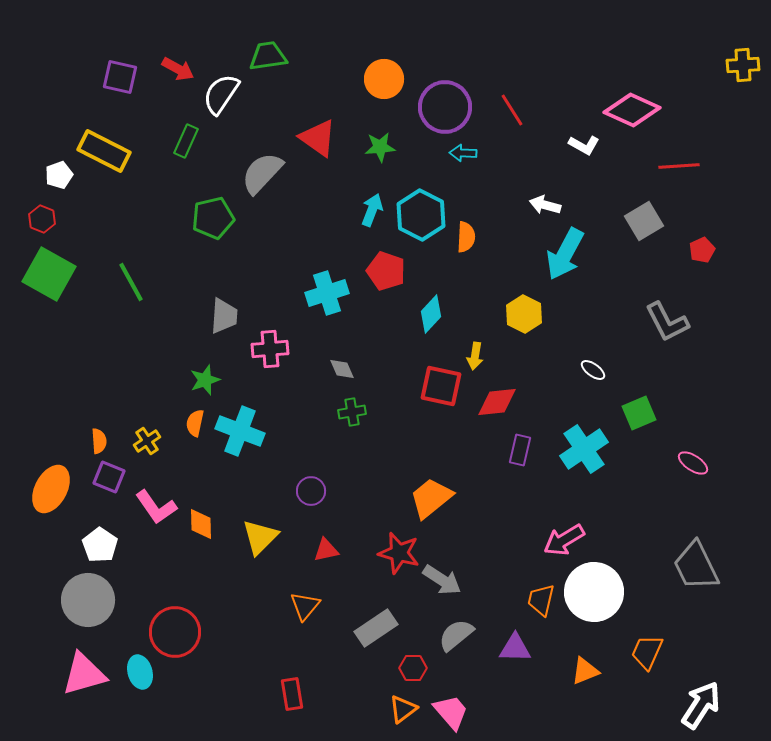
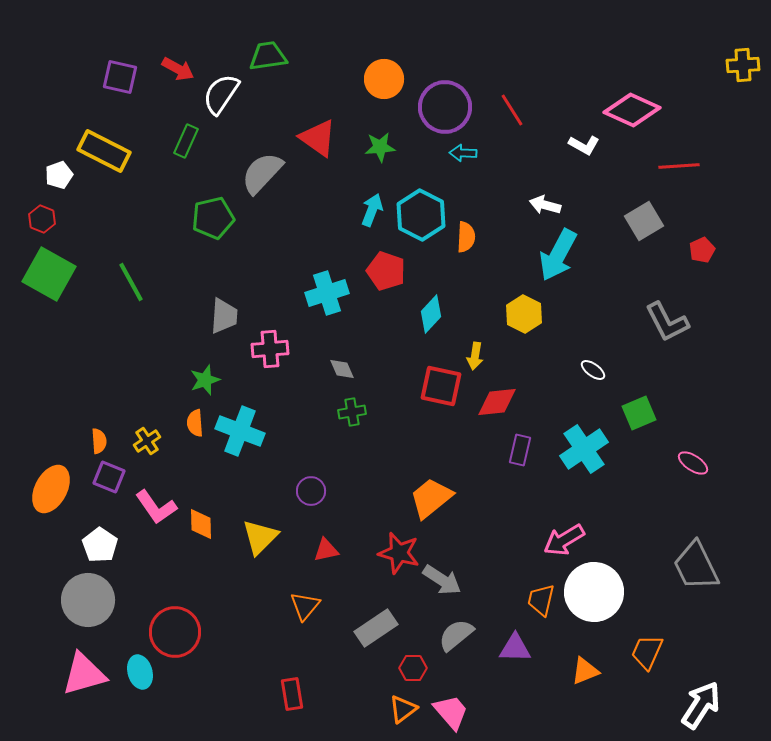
cyan arrow at (565, 254): moved 7 px left, 1 px down
orange semicircle at (195, 423): rotated 16 degrees counterclockwise
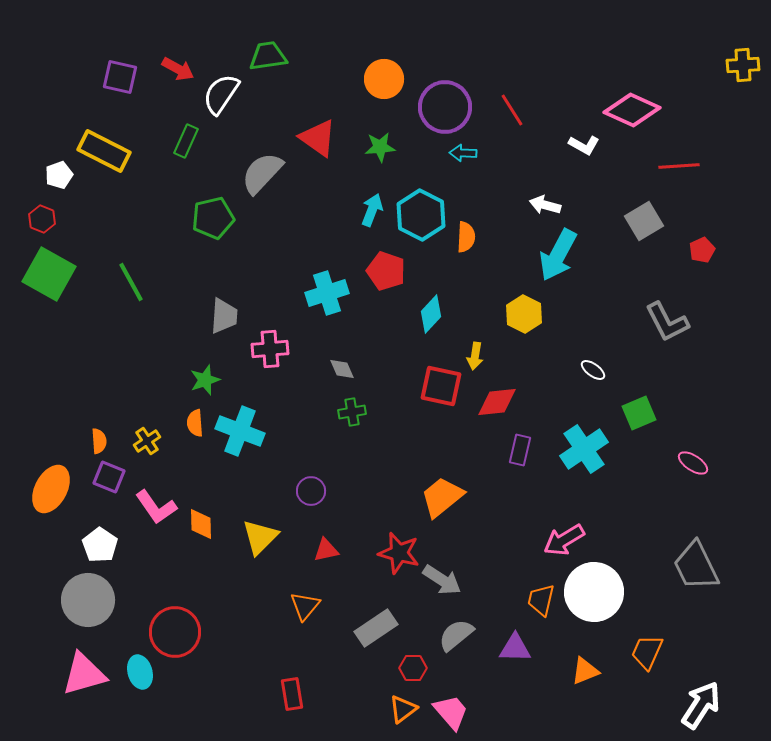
orange trapezoid at (431, 498): moved 11 px right, 1 px up
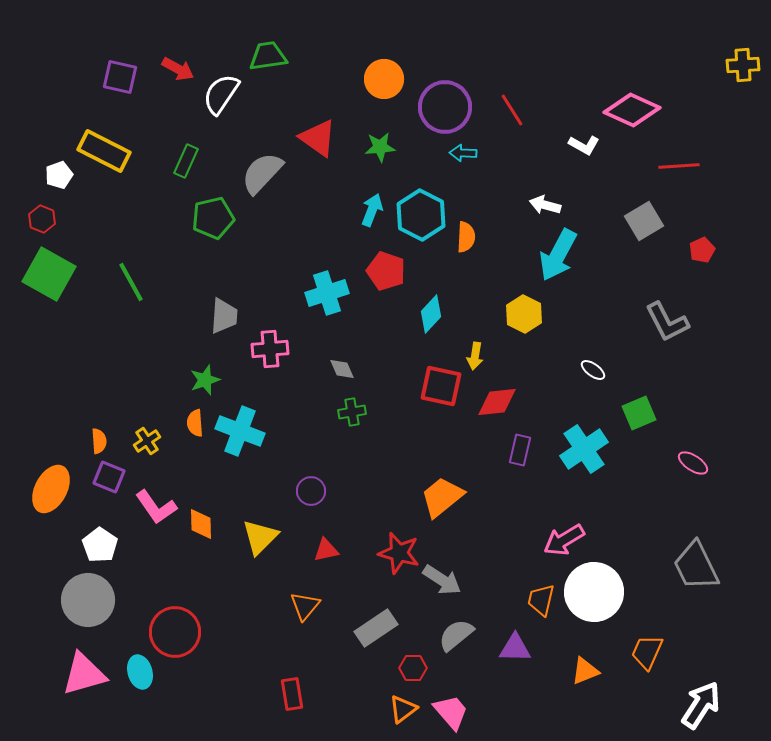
green rectangle at (186, 141): moved 20 px down
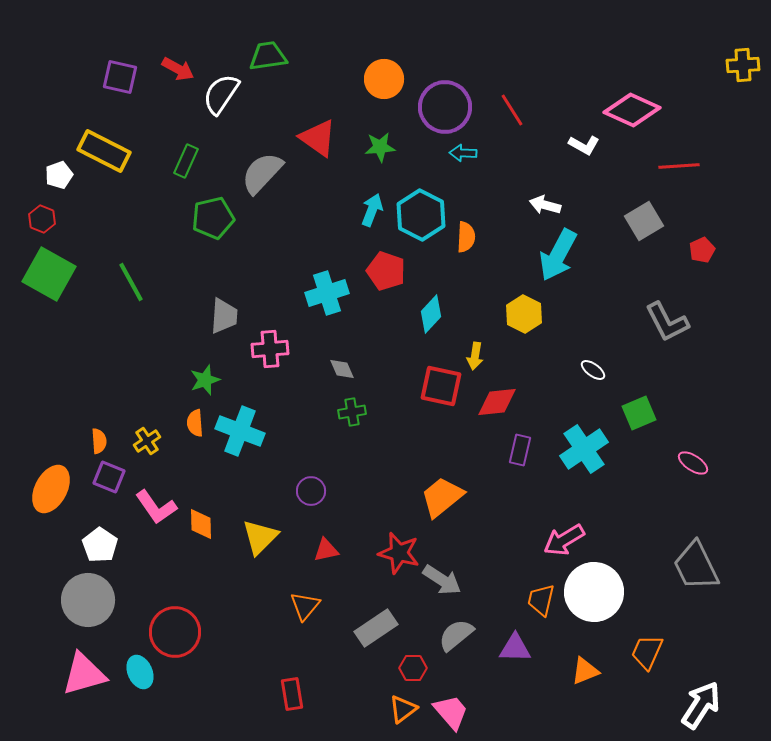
cyan ellipse at (140, 672): rotated 8 degrees counterclockwise
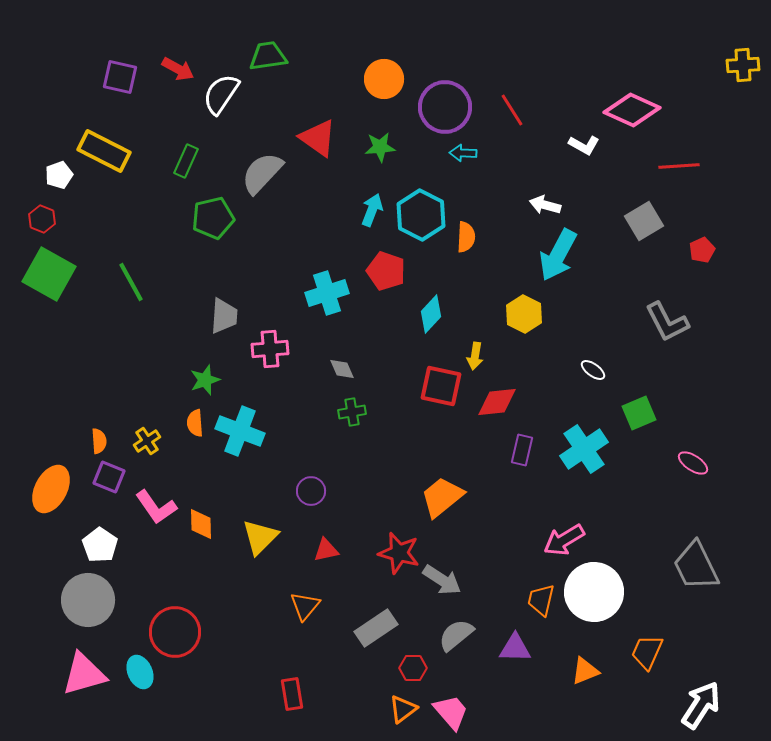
purple rectangle at (520, 450): moved 2 px right
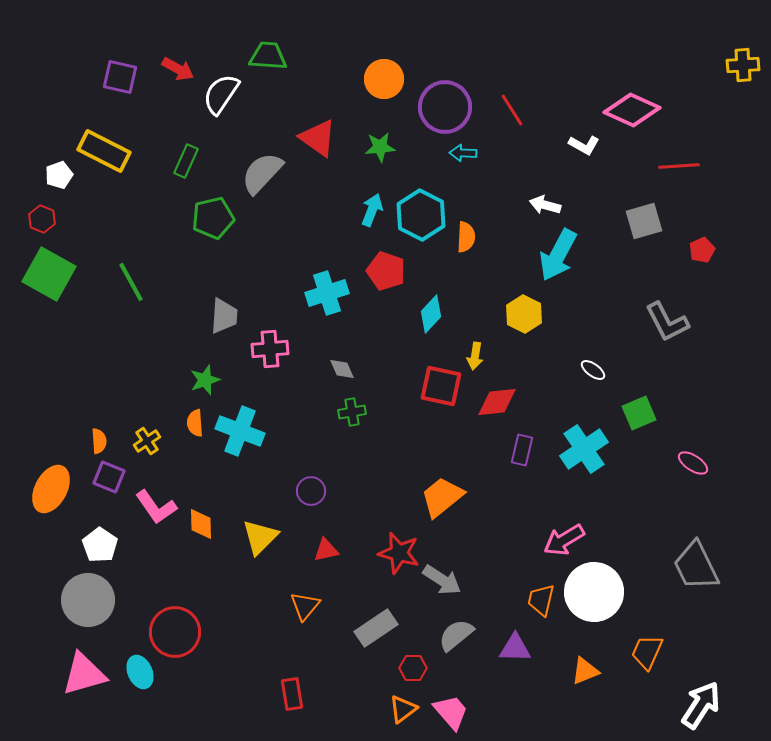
green trapezoid at (268, 56): rotated 12 degrees clockwise
gray square at (644, 221): rotated 15 degrees clockwise
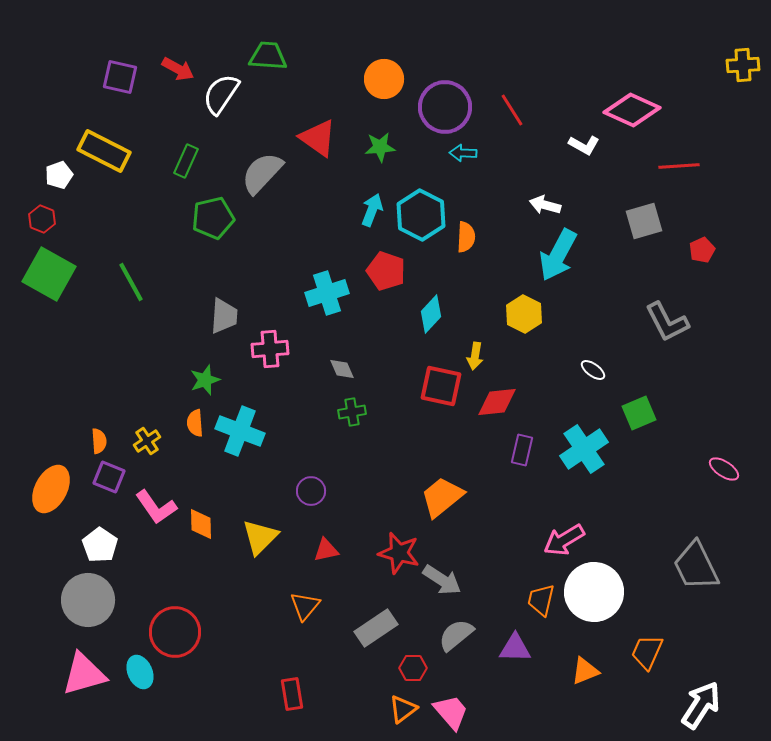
pink ellipse at (693, 463): moved 31 px right, 6 px down
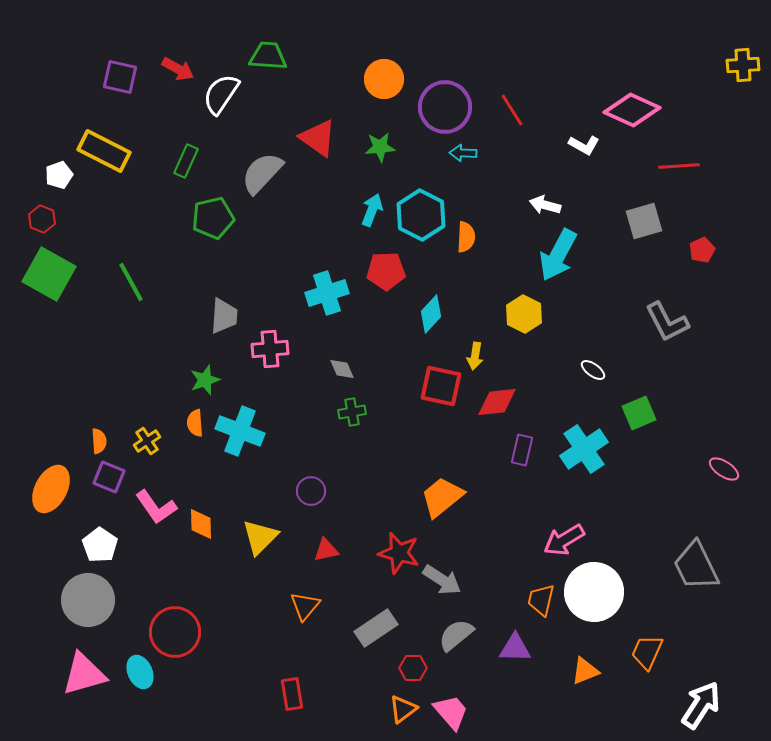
red pentagon at (386, 271): rotated 21 degrees counterclockwise
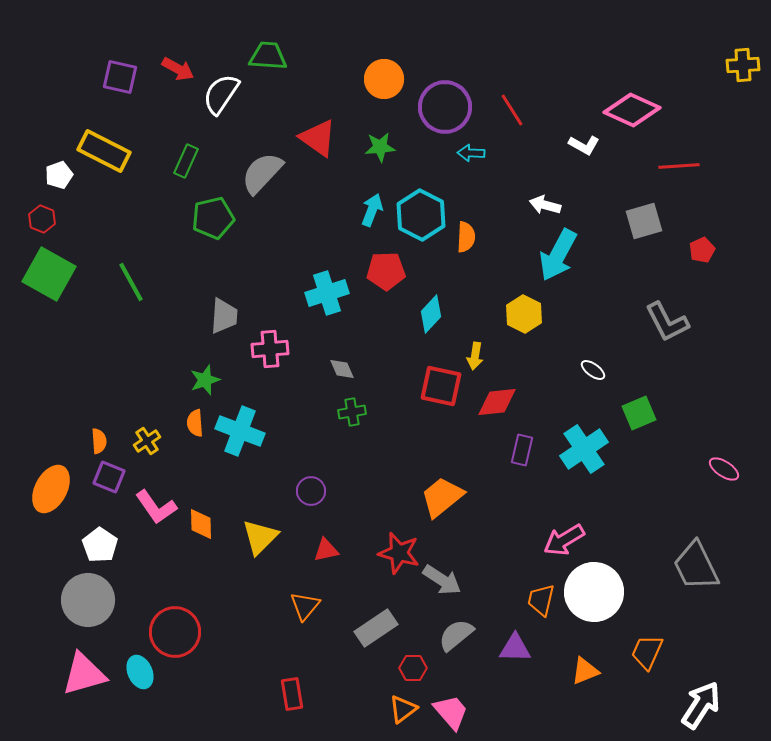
cyan arrow at (463, 153): moved 8 px right
